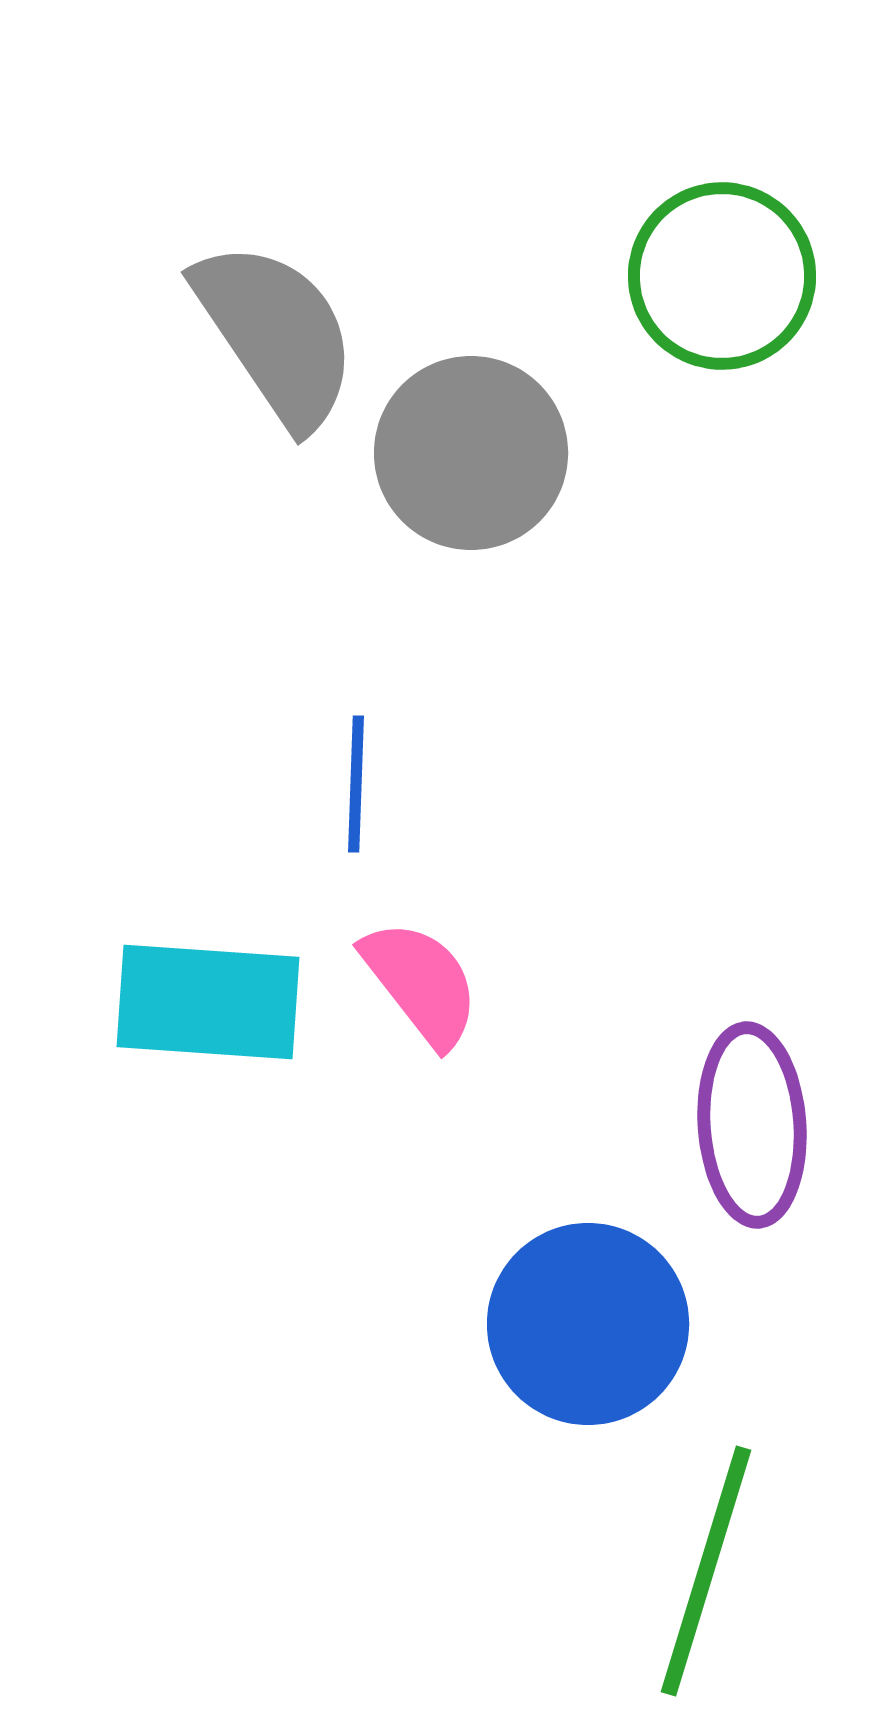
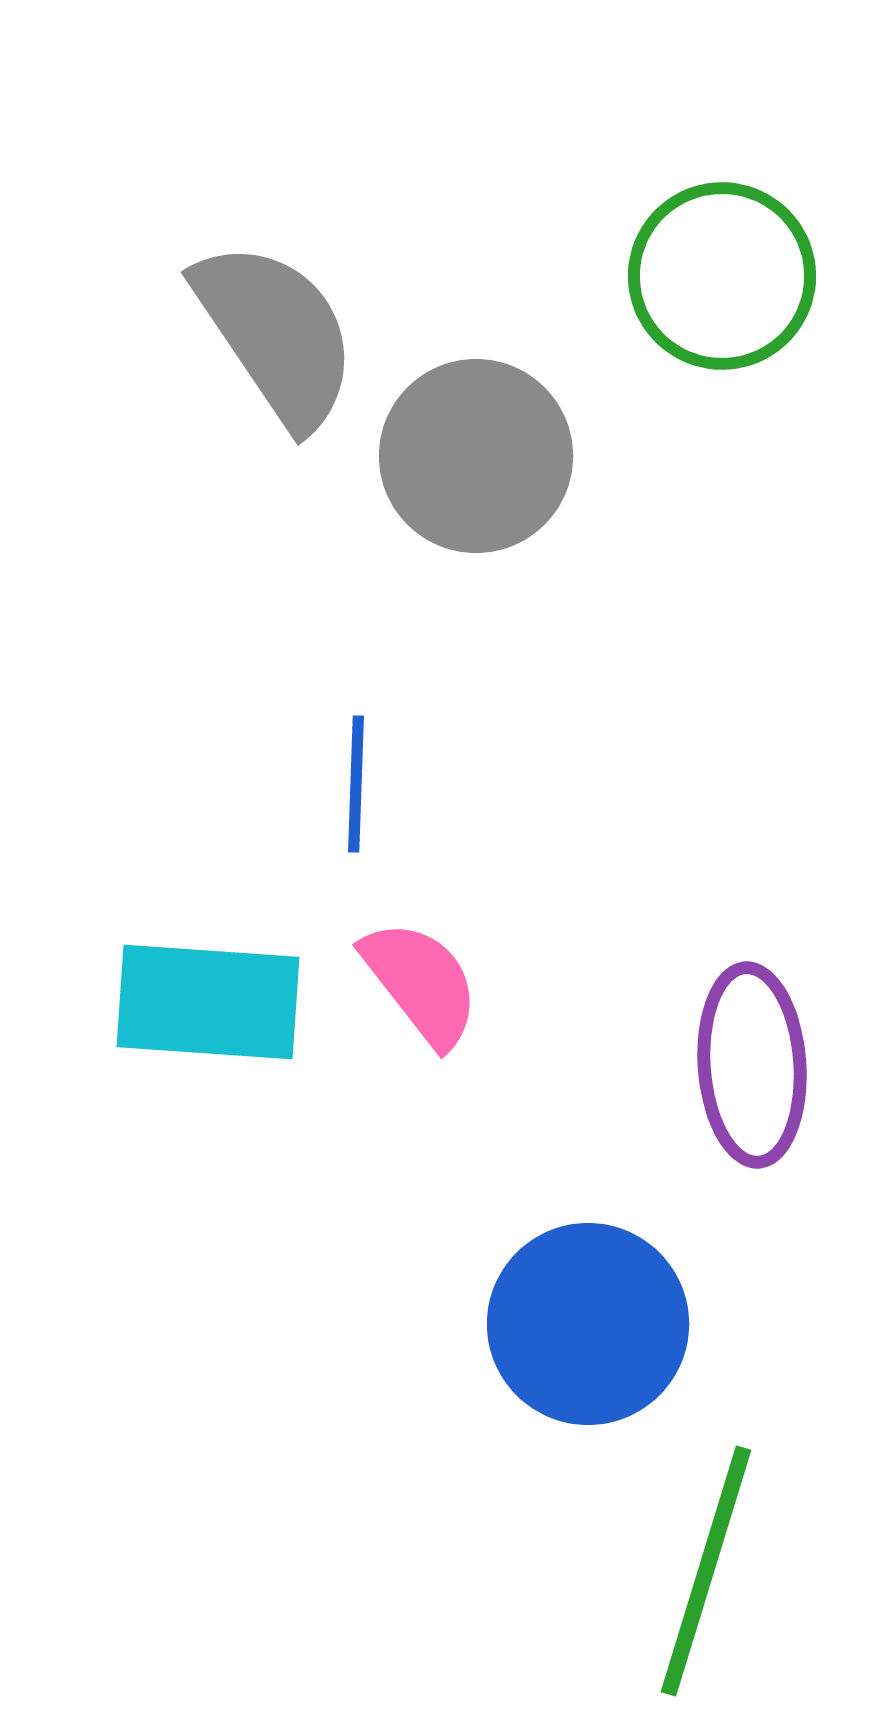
gray circle: moved 5 px right, 3 px down
purple ellipse: moved 60 px up
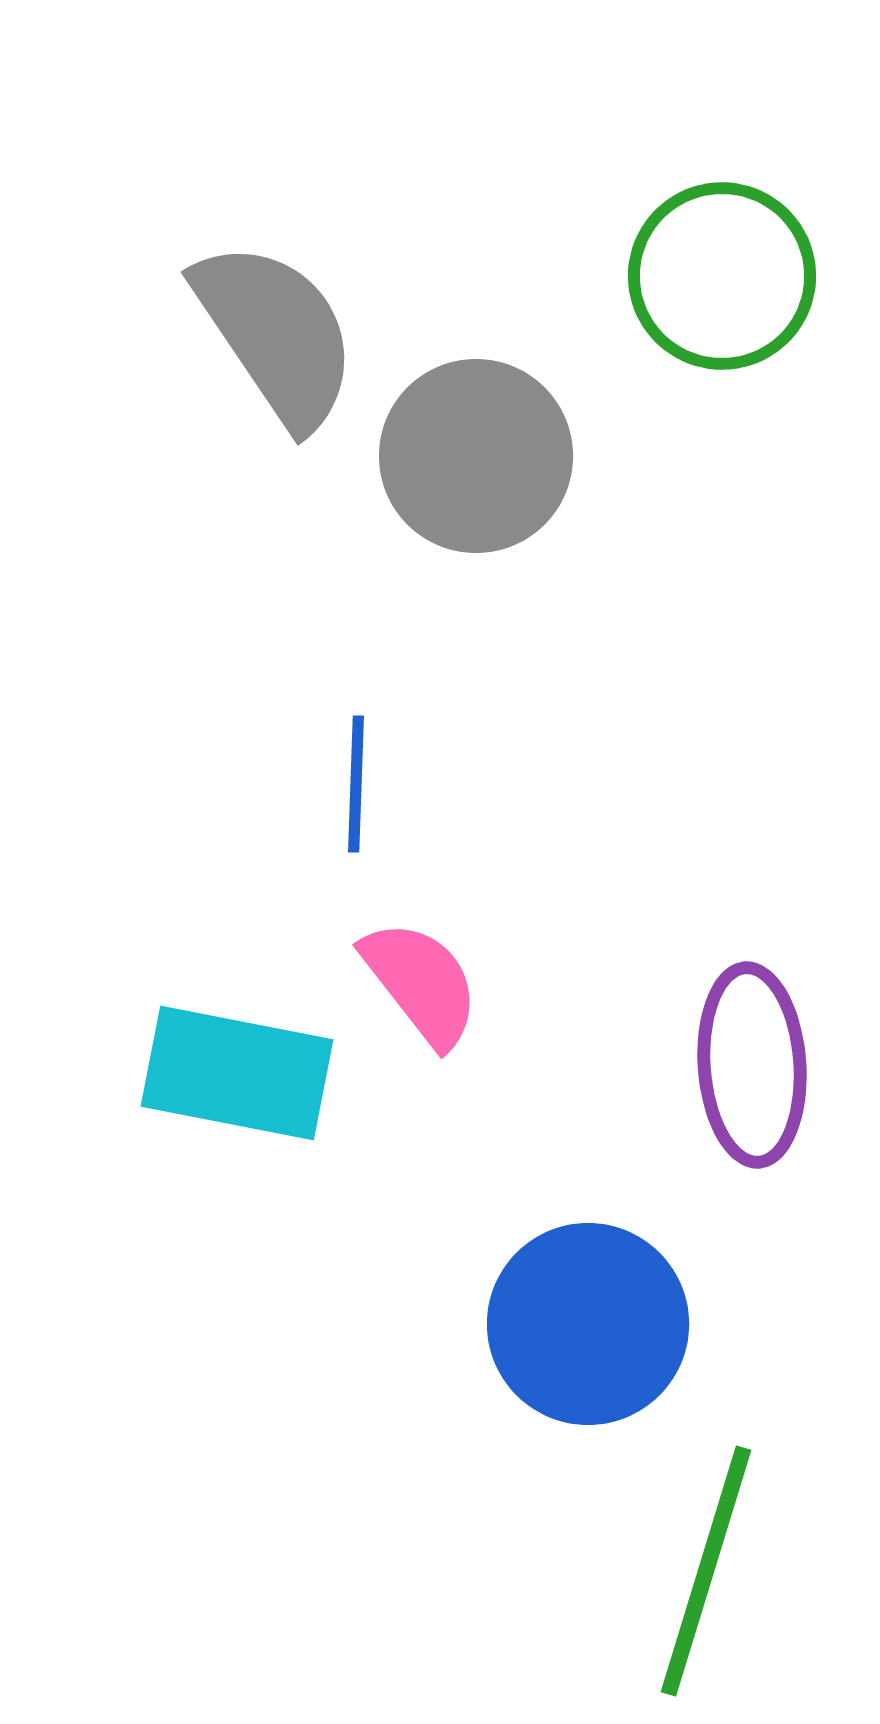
cyan rectangle: moved 29 px right, 71 px down; rotated 7 degrees clockwise
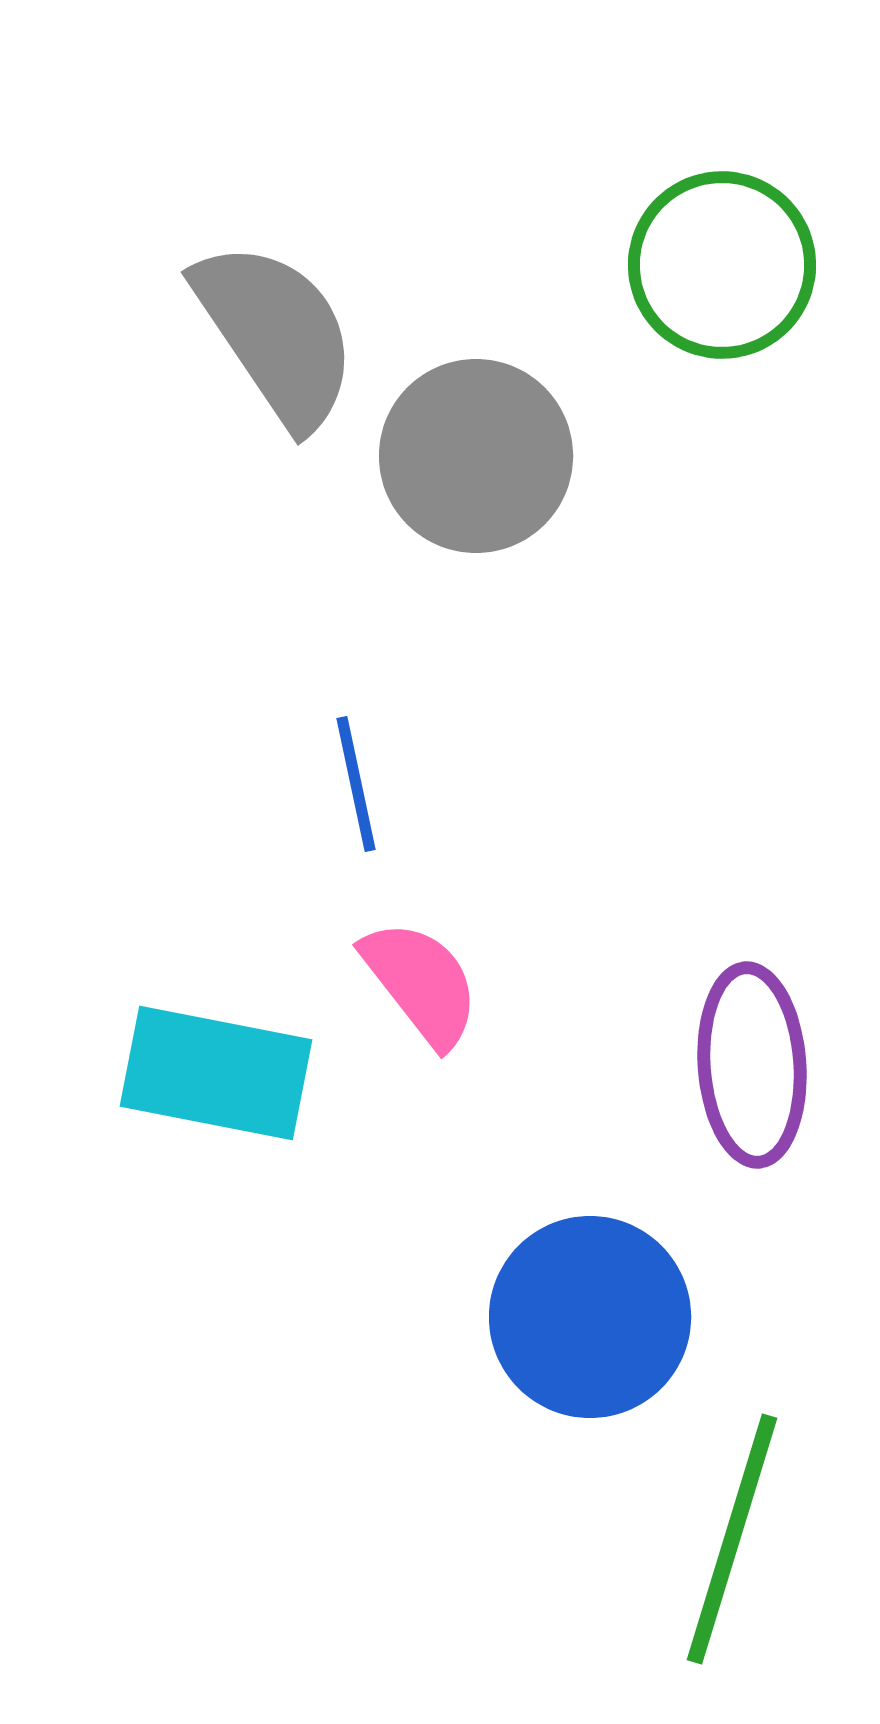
green circle: moved 11 px up
blue line: rotated 14 degrees counterclockwise
cyan rectangle: moved 21 px left
blue circle: moved 2 px right, 7 px up
green line: moved 26 px right, 32 px up
